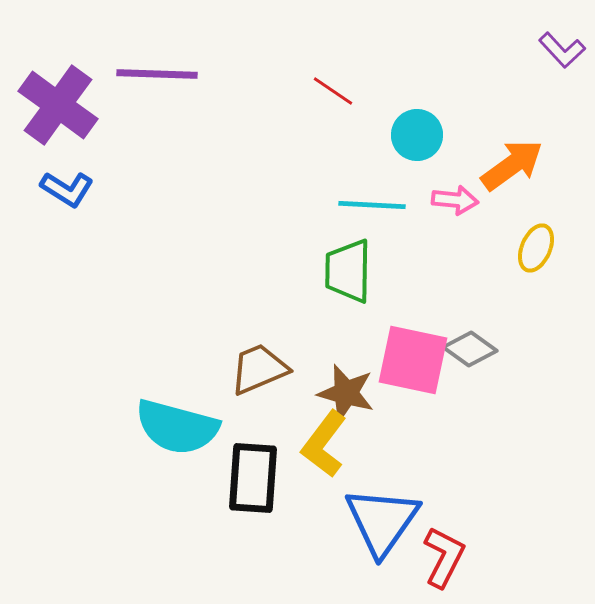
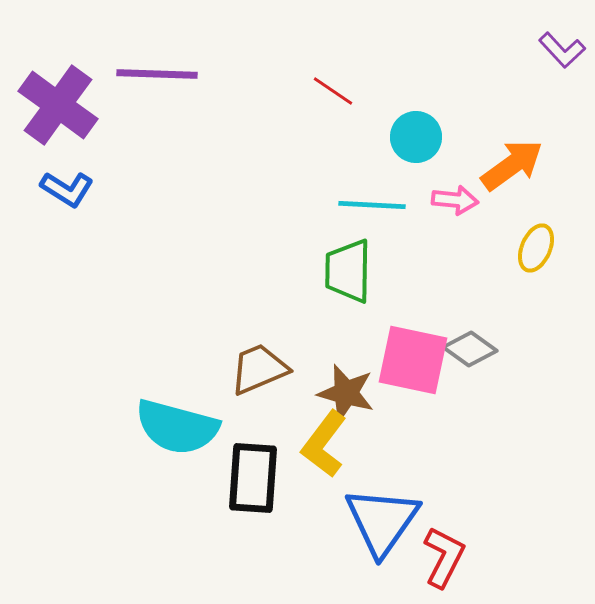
cyan circle: moved 1 px left, 2 px down
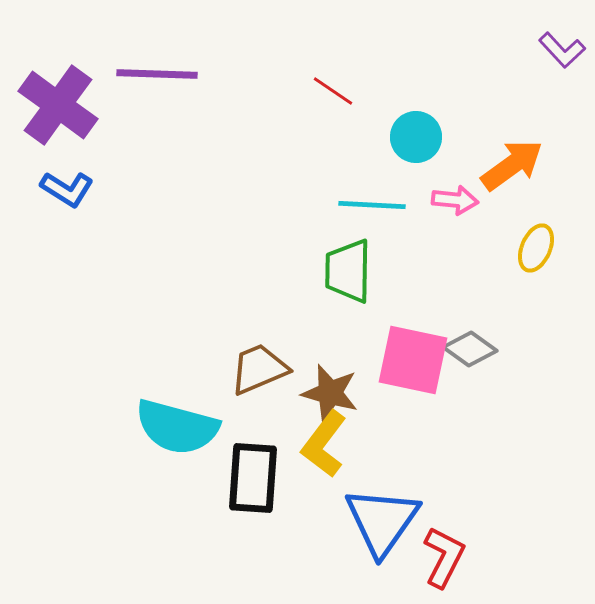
brown star: moved 16 px left
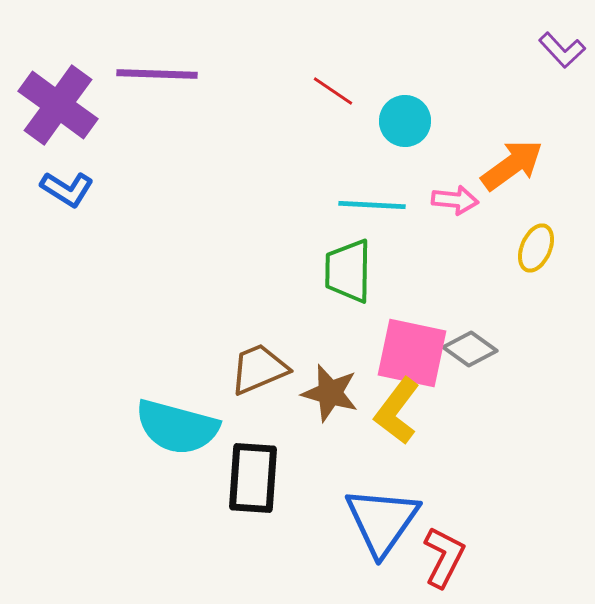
cyan circle: moved 11 px left, 16 px up
pink square: moved 1 px left, 7 px up
yellow L-shape: moved 73 px right, 33 px up
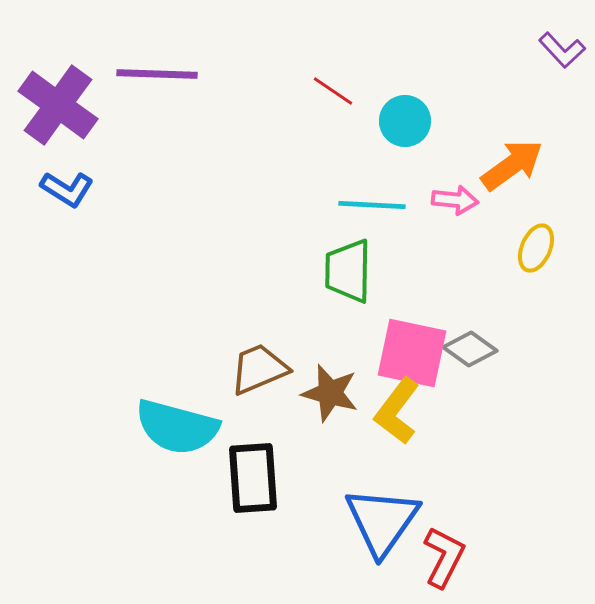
black rectangle: rotated 8 degrees counterclockwise
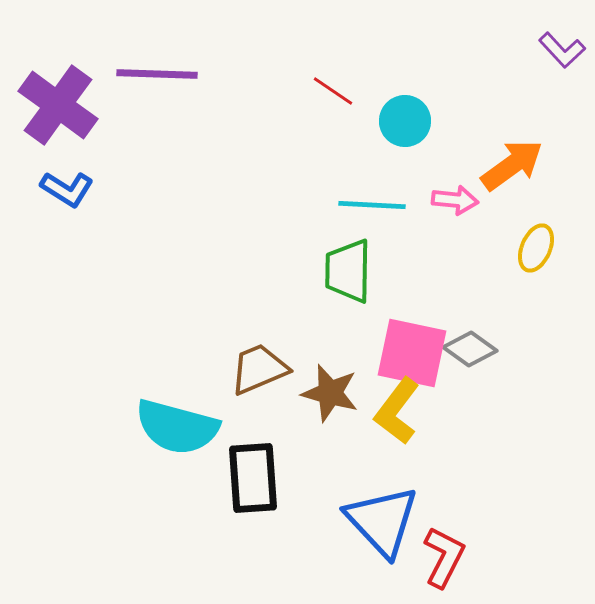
blue triangle: rotated 18 degrees counterclockwise
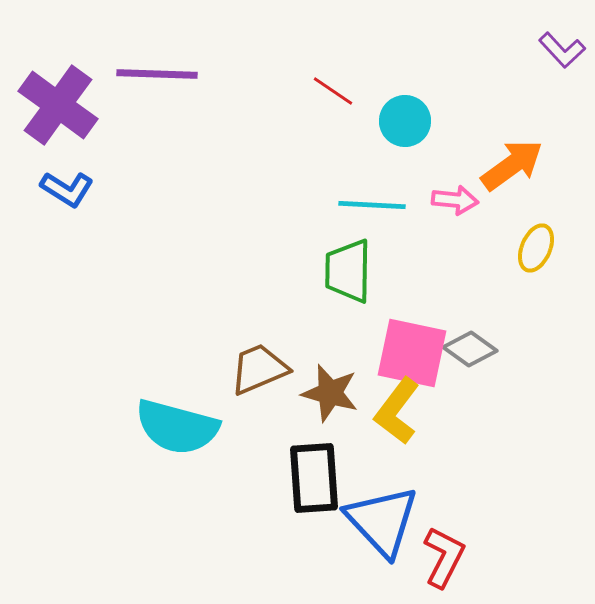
black rectangle: moved 61 px right
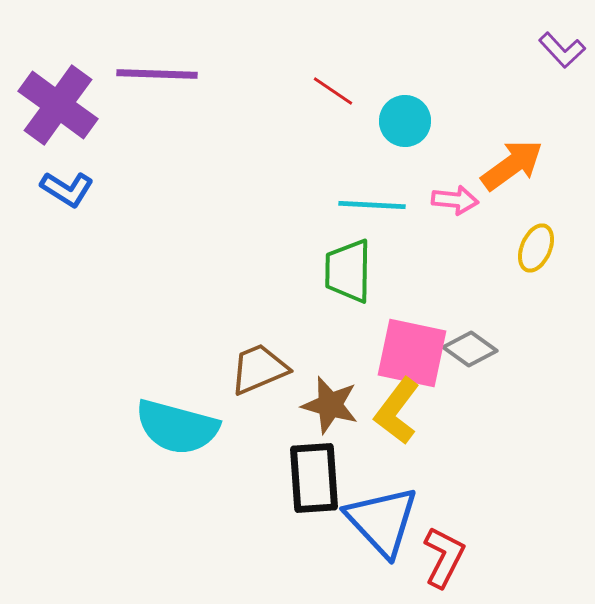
brown star: moved 12 px down
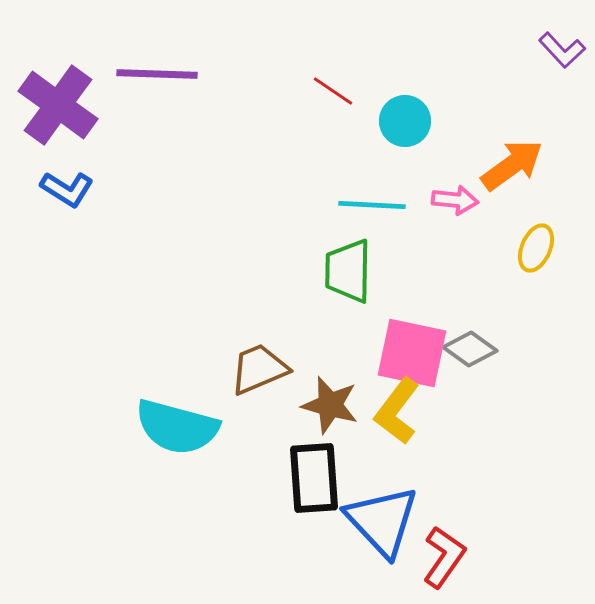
red L-shape: rotated 8 degrees clockwise
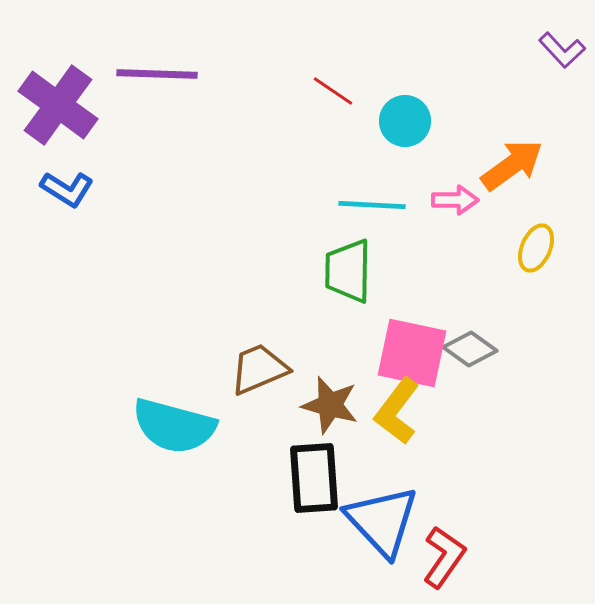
pink arrow: rotated 6 degrees counterclockwise
cyan semicircle: moved 3 px left, 1 px up
